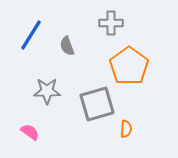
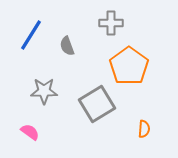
gray star: moved 3 px left
gray square: rotated 15 degrees counterclockwise
orange semicircle: moved 18 px right
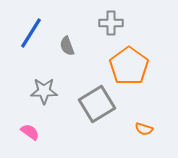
blue line: moved 2 px up
orange semicircle: rotated 102 degrees clockwise
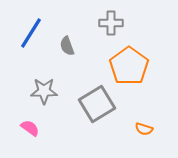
pink semicircle: moved 4 px up
